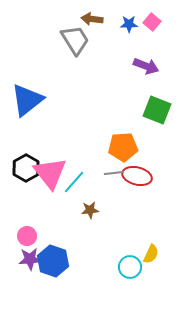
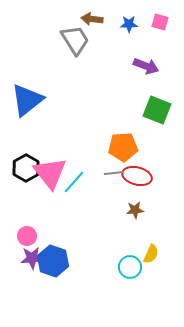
pink square: moved 8 px right; rotated 24 degrees counterclockwise
brown star: moved 45 px right
purple star: moved 2 px right, 1 px up
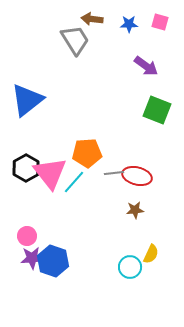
purple arrow: rotated 15 degrees clockwise
orange pentagon: moved 36 px left, 6 px down
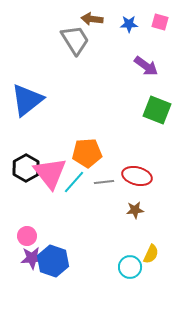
gray line: moved 10 px left, 9 px down
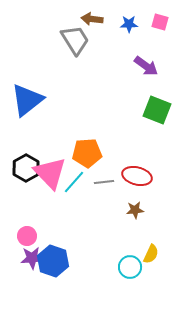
pink triangle: rotated 6 degrees counterclockwise
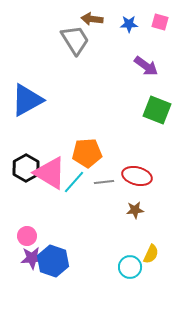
blue triangle: rotated 9 degrees clockwise
pink triangle: rotated 15 degrees counterclockwise
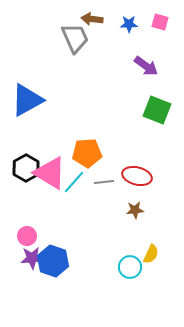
gray trapezoid: moved 2 px up; rotated 8 degrees clockwise
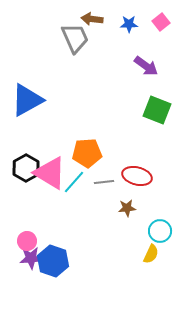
pink square: moved 1 px right; rotated 36 degrees clockwise
brown star: moved 8 px left, 2 px up
pink circle: moved 5 px down
purple star: moved 1 px left
cyan circle: moved 30 px right, 36 px up
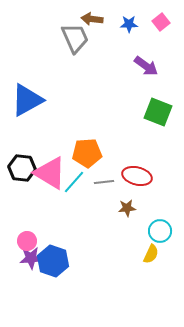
green square: moved 1 px right, 2 px down
black hexagon: moved 4 px left; rotated 24 degrees counterclockwise
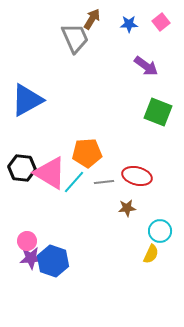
brown arrow: rotated 115 degrees clockwise
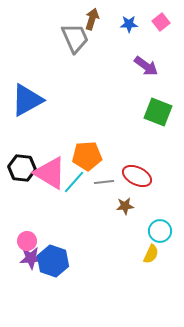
brown arrow: rotated 15 degrees counterclockwise
orange pentagon: moved 3 px down
red ellipse: rotated 12 degrees clockwise
brown star: moved 2 px left, 2 px up
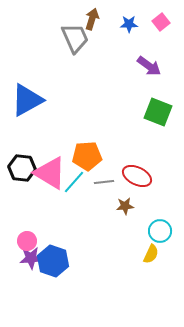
purple arrow: moved 3 px right
